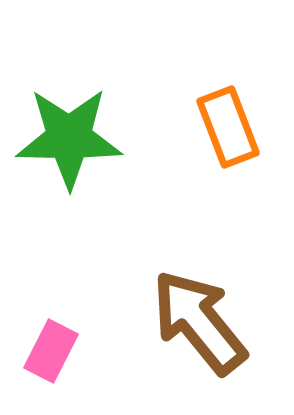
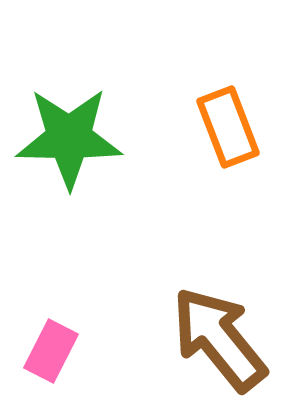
brown arrow: moved 20 px right, 17 px down
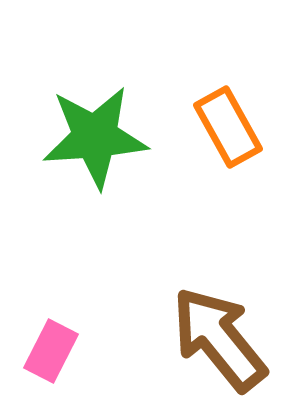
orange rectangle: rotated 8 degrees counterclockwise
green star: moved 26 px right, 1 px up; rotated 5 degrees counterclockwise
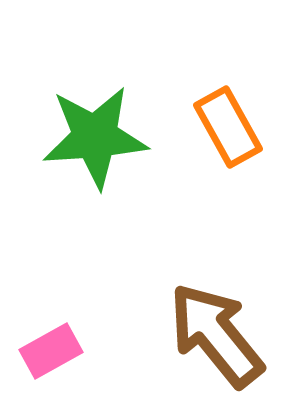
brown arrow: moved 3 px left, 4 px up
pink rectangle: rotated 34 degrees clockwise
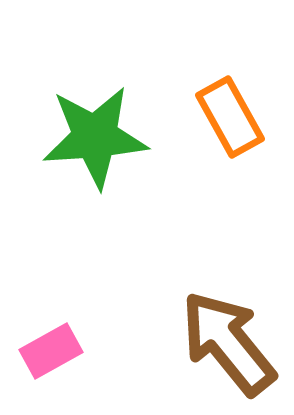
orange rectangle: moved 2 px right, 10 px up
brown arrow: moved 12 px right, 8 px down
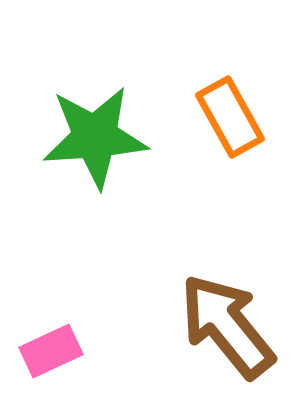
brown arrow: moved 1 px left, 17 px up
pink rectangle: rotated 4 degrees clockwise
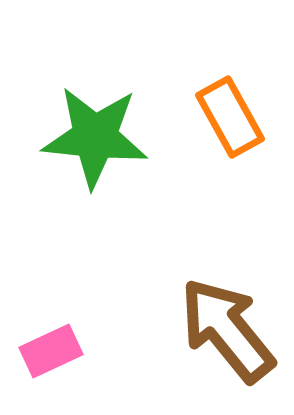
green star: rotated 10 degrees clockwise
brown arrow: moved 4 px down
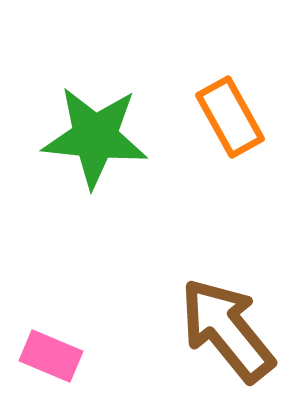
pink rectangle: moved 5 px down; rotated 48 degrees clockwise
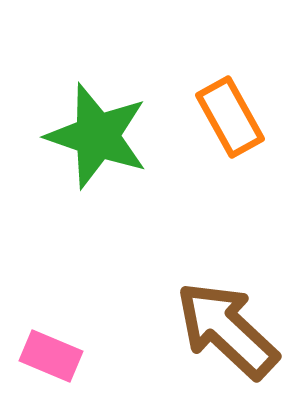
green star: moved 2 px right, 1 px up; rotated 13 degrees clockwise
brown arrow: rotated 8 degrees counterclockwise
